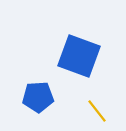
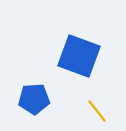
blue pentagon: moved 4 px left, 2 px down
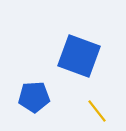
blue pentagon: moved 2 px up
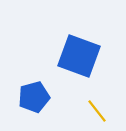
blue pentagon: rotated 12 degrees counterclockwise
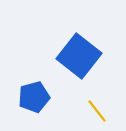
blue square: rotated 18 degrees clockwise
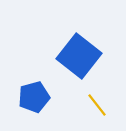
yellow line: moved 6 px up
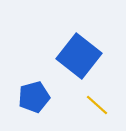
yellow line: rotated 10 degrees counterclockwise
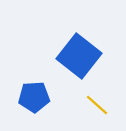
blue pentagon: rotated 12 degrees clockwise
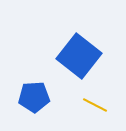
yellow line: moved 2 px left; rotated 15 degrees counterclockwise
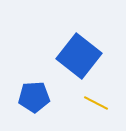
yellow line: moved 1 px right, 2 px up
